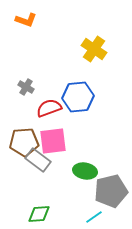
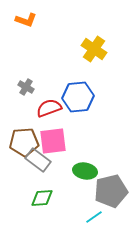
green diamond: moved 3 px right, 16 px up
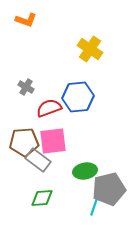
yellow cross: moved 4 px left
green ellipse: rotated 20 degrees counterclockwise
gray pentagon: moved 2 px left, 2 px up
cyan line: moved 10 px up; rotated 36 degrees counterclockwise
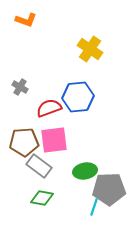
gray cross: moved 6 px left
pink square: moved 1 px right, 1 px up
gray rectangle: moved 1 px right, 6 px down
gray pentagon: rotated 12 degrees clockwise
green diamond: rotated 15 degrees clockwise
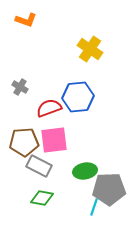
gray rectangle: rotated 10 degrees counterclockwise
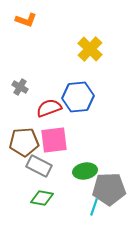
yellow cross: rotated 10 degrees clockwise
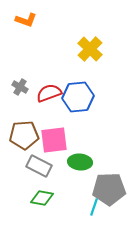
red semicircle: moved 15 px up
brown pentagon: moved 7 px up
green ellipse: moved 5 px left, 9 px up; rotated 15 degrees clockwise
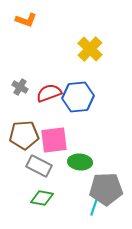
gray pentagon: moved 3 px left
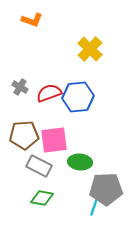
orange L-shape: moved 6 px right
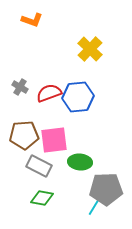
cyan line: rotated 12 degrees clockwise
